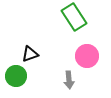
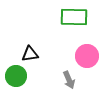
green rectangle: rotated 56 degrees counterclockwise
black triangle: rotated 12 degrees clockwise
gray arrow: rotated 18 degrees counterclockwise
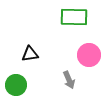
pink circle: moved 2 px right, 1 px up
green circle: moved 9 px down
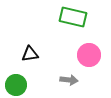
green rectangle: moved 1 px left; rotated 12 degrees clockwise
gray arrow: rotated 60 degrees counterclockwise
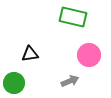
gray arrow: moved 1 px right, 1 px down; rotated 30 degrees counterclockwise
green circle: moved 2 px left, 2 px up
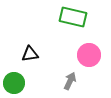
gray arrow: rotated 42 degrees counterclockwise
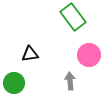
green rectangle: rotated 40 degrees clockwise
gray arrow: rotated 30 degrees counterclockwise
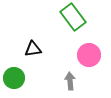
black triangle: moved 3 px right, 5 px up
green circle: moved 5 px up
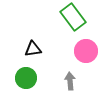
pink circle: moved 3 px left, 4 px up
green circle: moved 12 px right
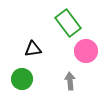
green rectangle: moved 5 px left, 6 px down
green circle: moved 4 px left, 1 px down
